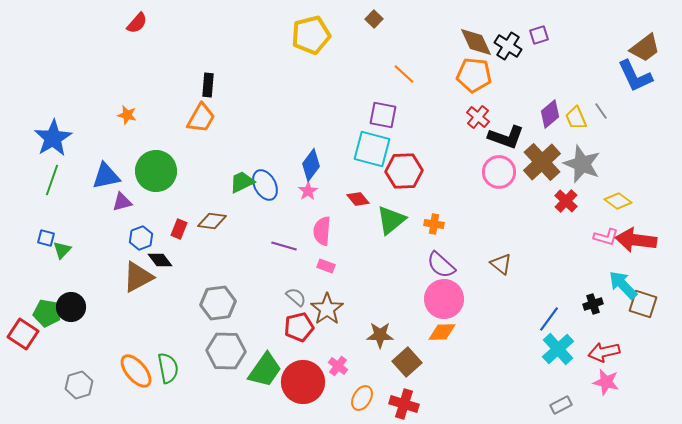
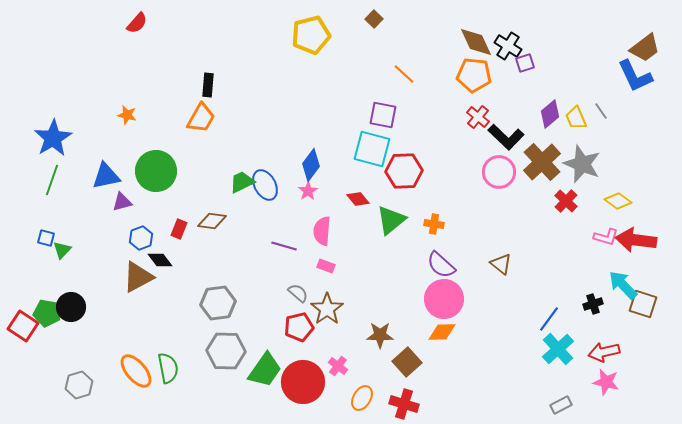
purple square at (539, 35): moved 14 px left, 28 px down
black L-shape at (506, 137): rotated 24 degrees clockwise
gray semicircle at (296, 297): moved 2 px right, 4 px up
red square at (23, 334): moved 8 px up
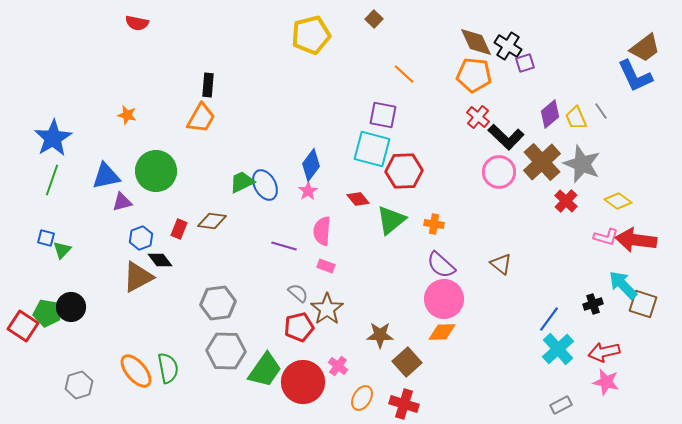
red semicircle at (137, 23): rotated 60 degrees clockwise
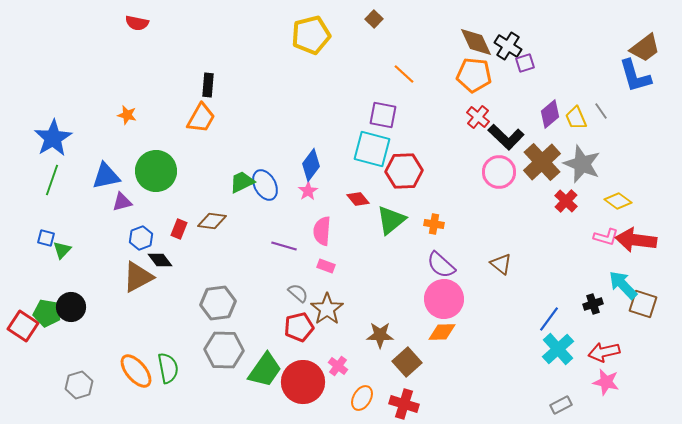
blue L-shape at (635, 76): rotated 9 degrees clockwise
gray hexagon at (226, 351): moved 2 px left, 1 px up
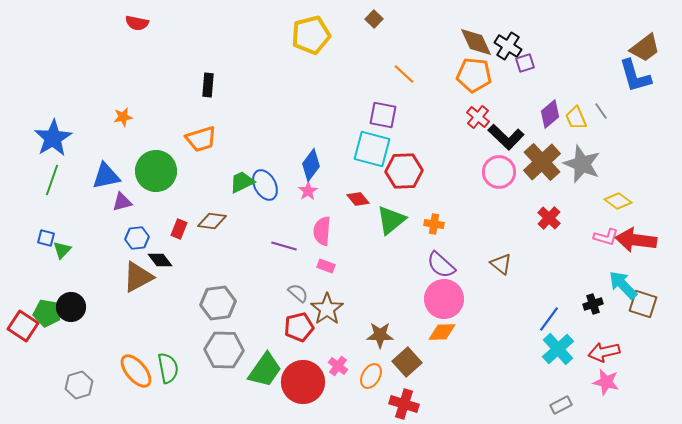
orange star at (127, 115): moved 4 px left, 2 px down; rotated 24 degrees counterclockwise
orange trapezoid at (201, 118): moved 21 px down; rotated 44 degrees clockwise
red cross at (566, 201): moved 17 px left, 17 px down
blue hexagon at (141, 238): moved 4 px left; rotated 15 degrees clockwise
orange ellipse at (362, 398): moved 9 px right, 22 px up
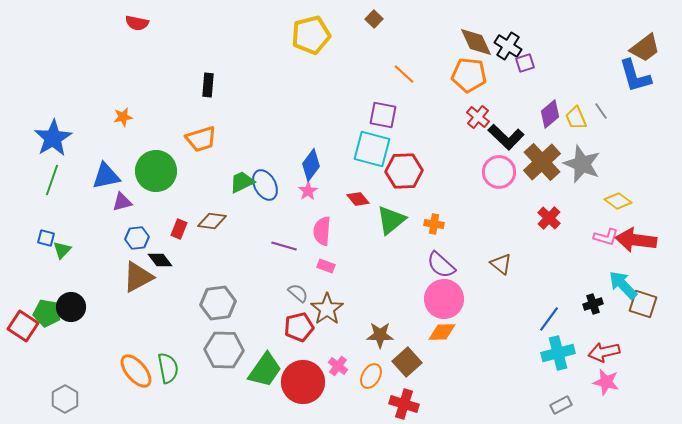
orange pentagon at (474, 75): moved 5 px left
cyan cross at (558, 349): moved 4 px down; rotated 28 degrees clockwise
gray hexagon at (79, 385): moved 14 px left, 14 px down; rotated 12 degrees counterclockwise
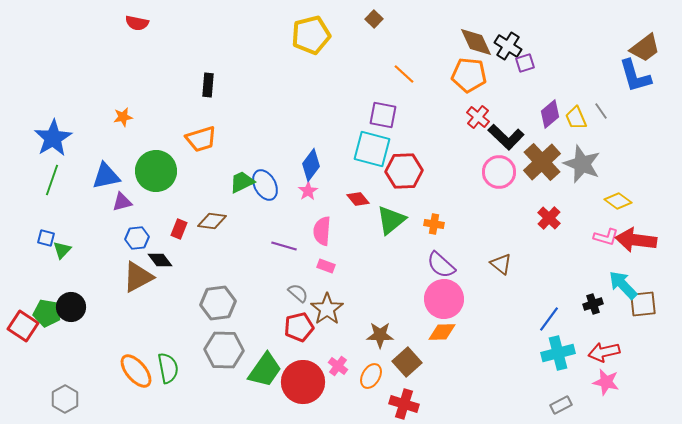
brown square at (643, 304): rotated 24 degrees counterclockwise
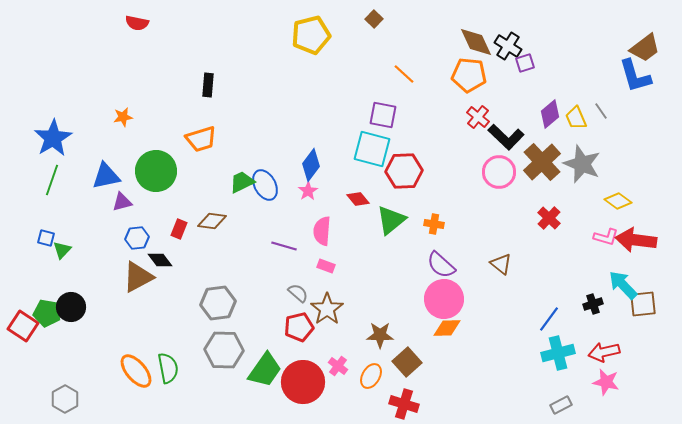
orange diamond at (442, 332): moved 5 px right, 4 px up
